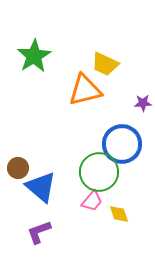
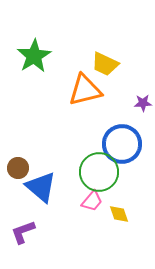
purple L-shape: moved 16 px left
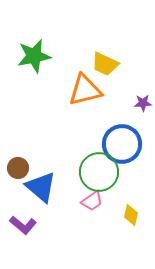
green star: rotated 20 degrees clockwise
pink trapezoid: rotated 15 degrees clockwise
yellow diamond: moved 12 px right, 1 px down; rotated 30 degrees clockwise
purple L-shape: moved 7 px up; rotated 120 degrees counterclockwise
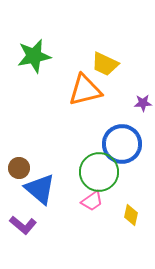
brown circle: moved 1 px right
blue triangle: moved 1 px left, 2 px down
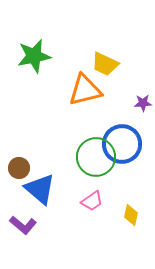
green circle: moved 3 px left, 15 px up
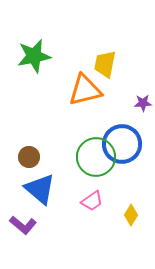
yellow trapezoid: rotated 76 degrees clockwise
brown circle: moved 10 px right, 11 px up
yellow diamond: rotated 20 degrees clockwise
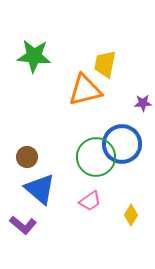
green star: rotated 16 degrees clockwise
brown circle: moved 2 px left
pink trapezoid: moved 2 px left
